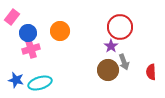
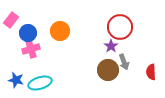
pink rectangle: moved 1 px left, 3 px down
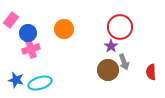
orange circle: moved 4 px right, 2 px up
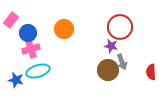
purple star: rotated 24 degrees counterclockwise
gray arrow: moved 2 px left
cyan ellipse: moved 2 px left, 12 px up
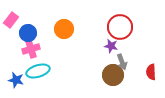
brown circle: moved 5 px right, 5 px down
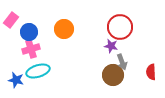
blue circle: moved 1 px right, 1 px up
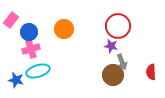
red circle: moved 2 px left, 1 px up
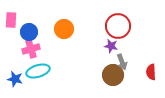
pink rectangle: rotated 35 degrees counterclockwise
blue star: moved 1 px left, 1 px up
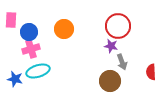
brown circle: moved 3 px left, 6 px down
